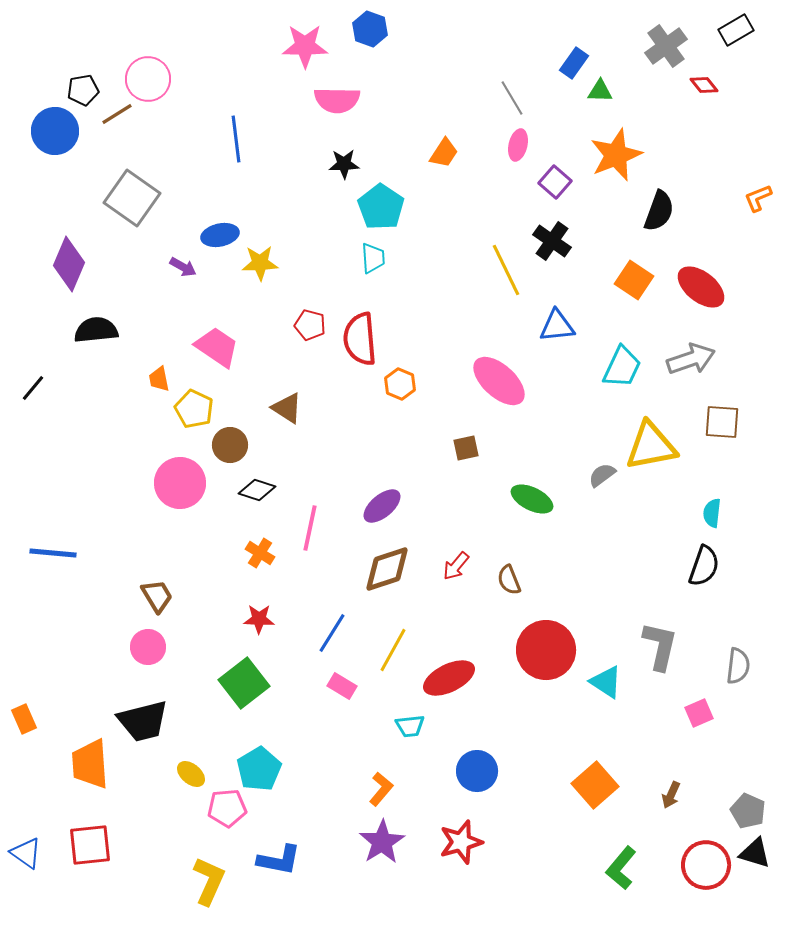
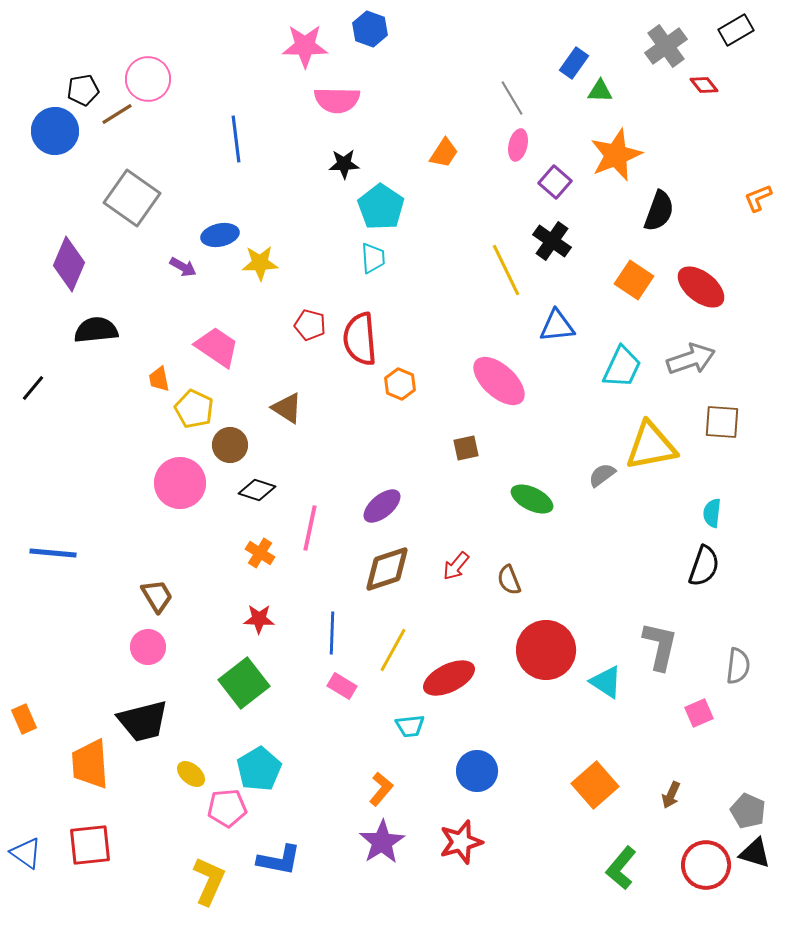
blue line at (332, 633): rotated 30 degrees counterclockwise
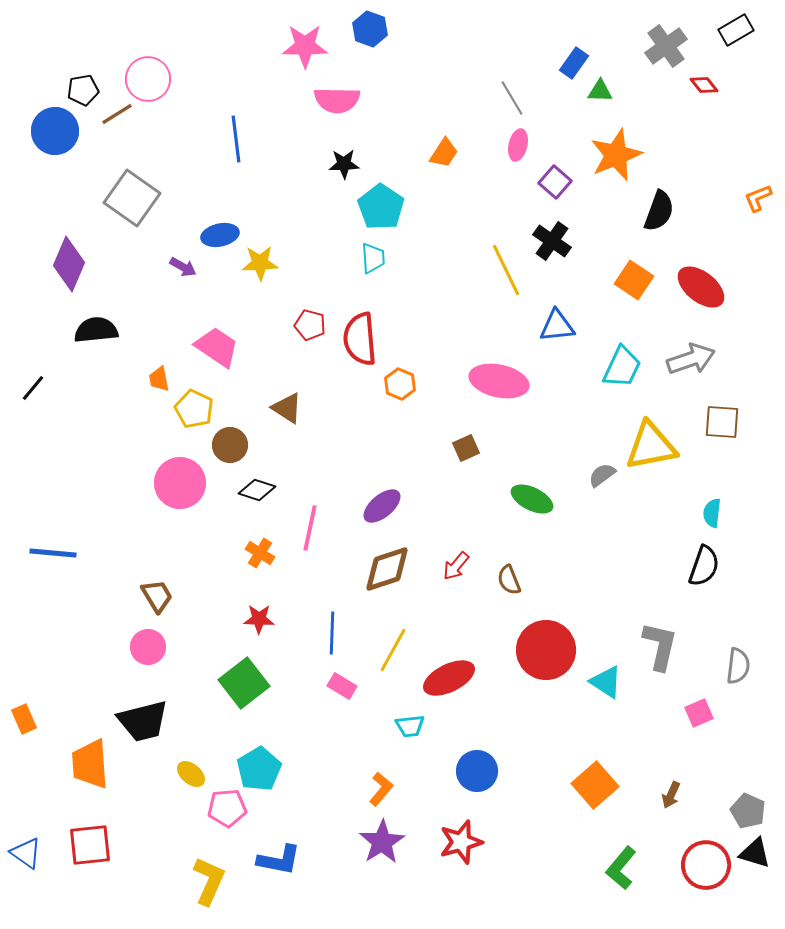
pink ellipse at (499, 381): rotated 30 degrees counterclockwise
brown square at (466, 448): rotated 12 degrees counterclockwise
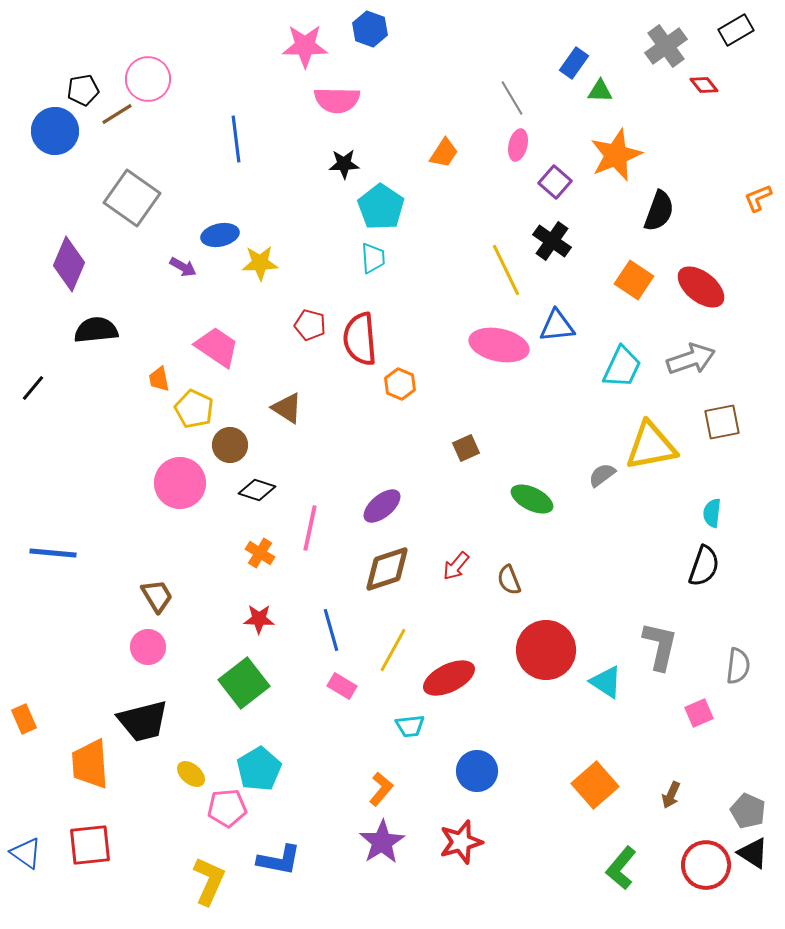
pink ellipse at (499, 381): moved 36 px up
brown square at (722, 422): rotated 15 degrees counterclockwise
blue line at (332, 633): moved 1 px left, 3 px up; rotated 18 degrees counterclockwise
black triangle at (755, 853): moved 2 px left; rotated 16 degrees clockwise
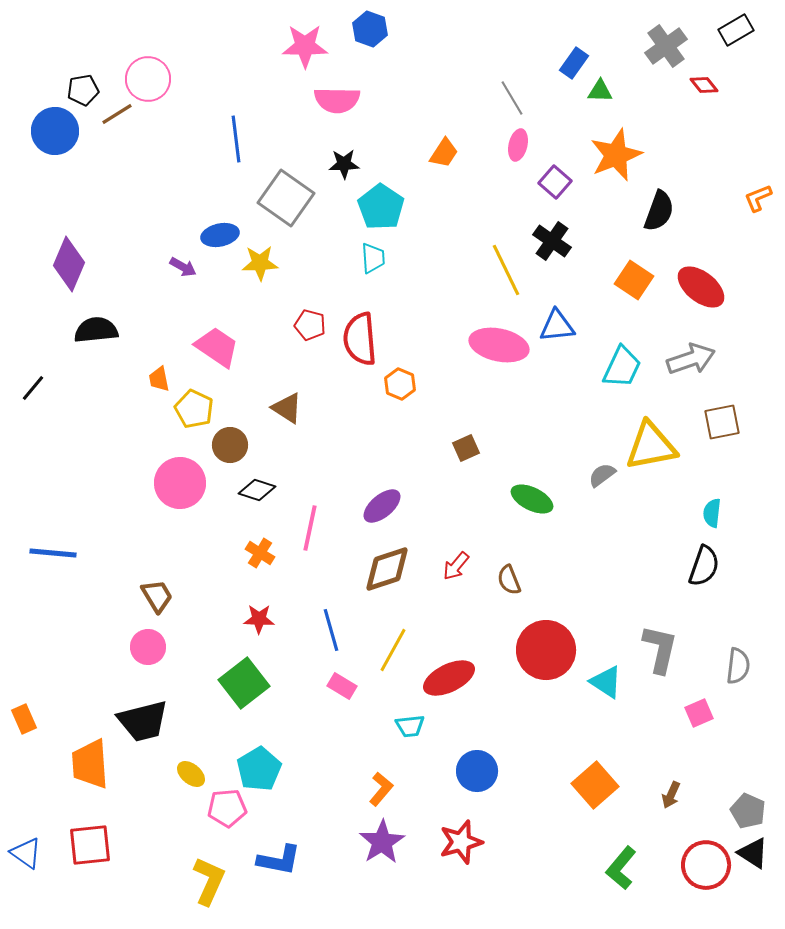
gray square at (132, 198): moved 154 px right
gray L-shape at (660, 646): moved 3 px down
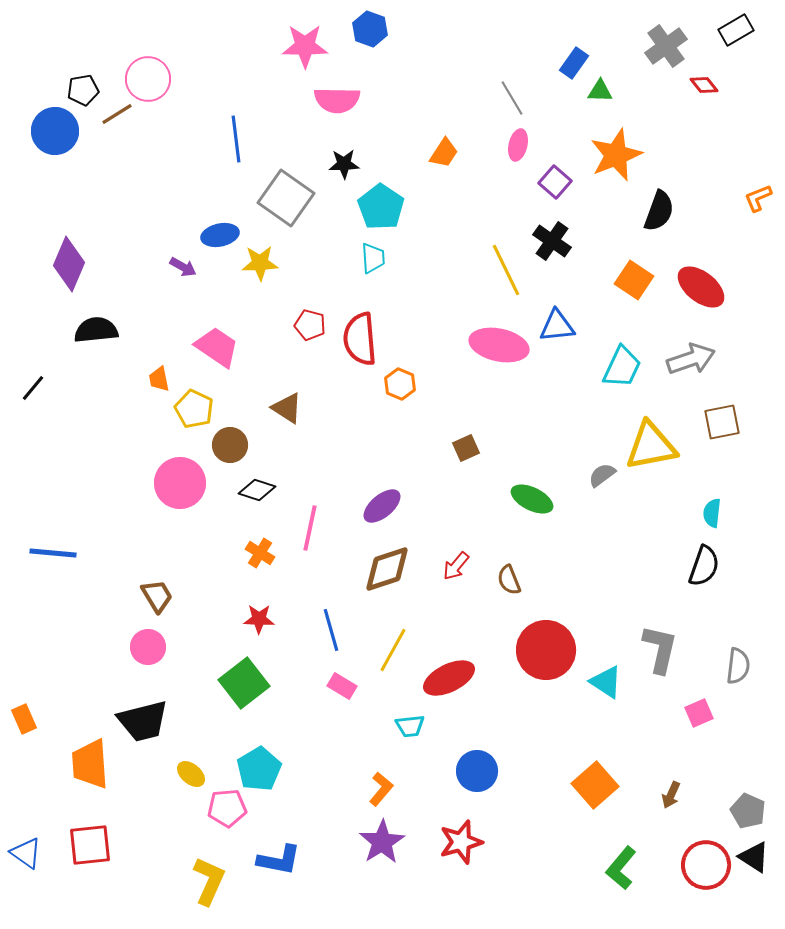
black triangle at (753, 853): moved 1 px right, 4 px down
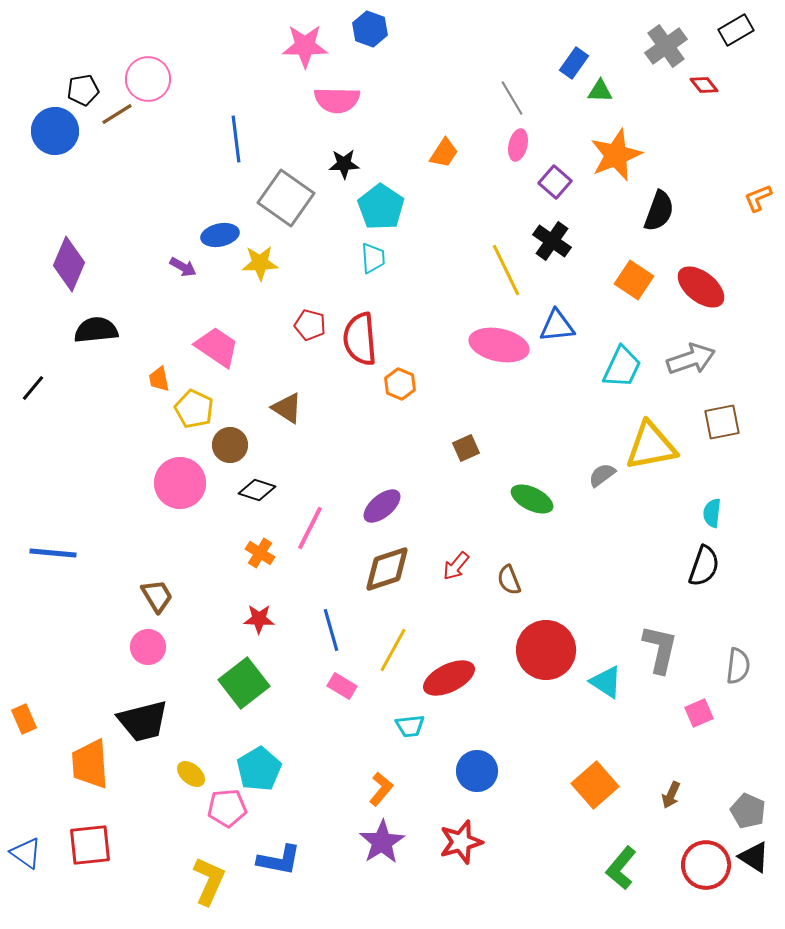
pink line at (310, 528): rotated 15 degrees clockwise
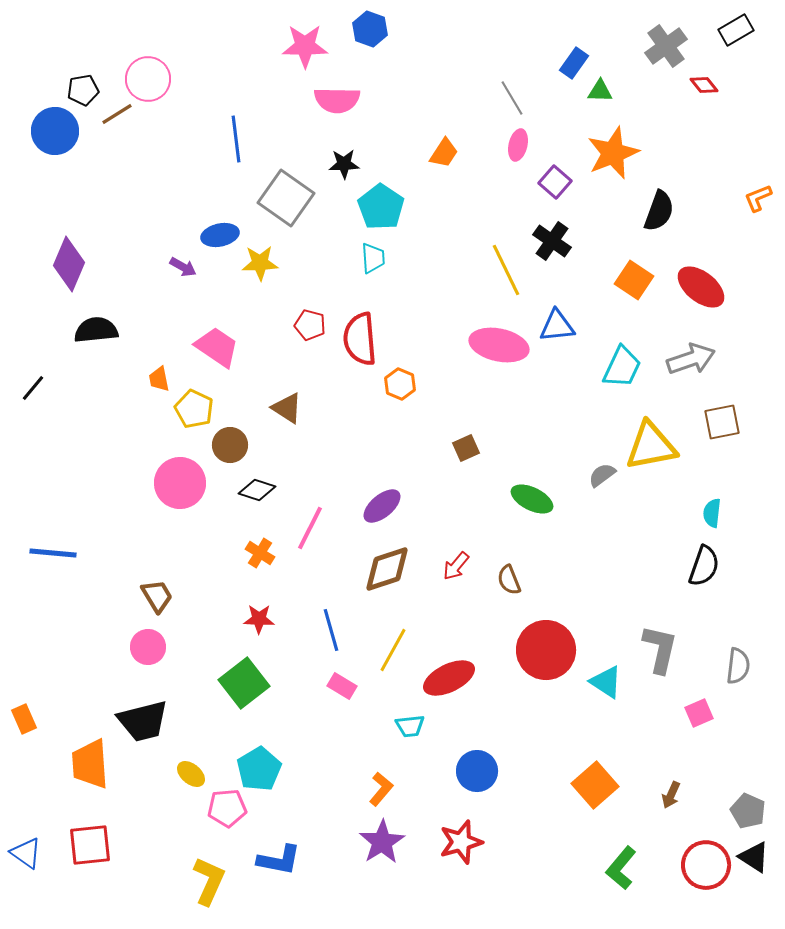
orange star at (616, 155): moved 3 px left, 2 px up
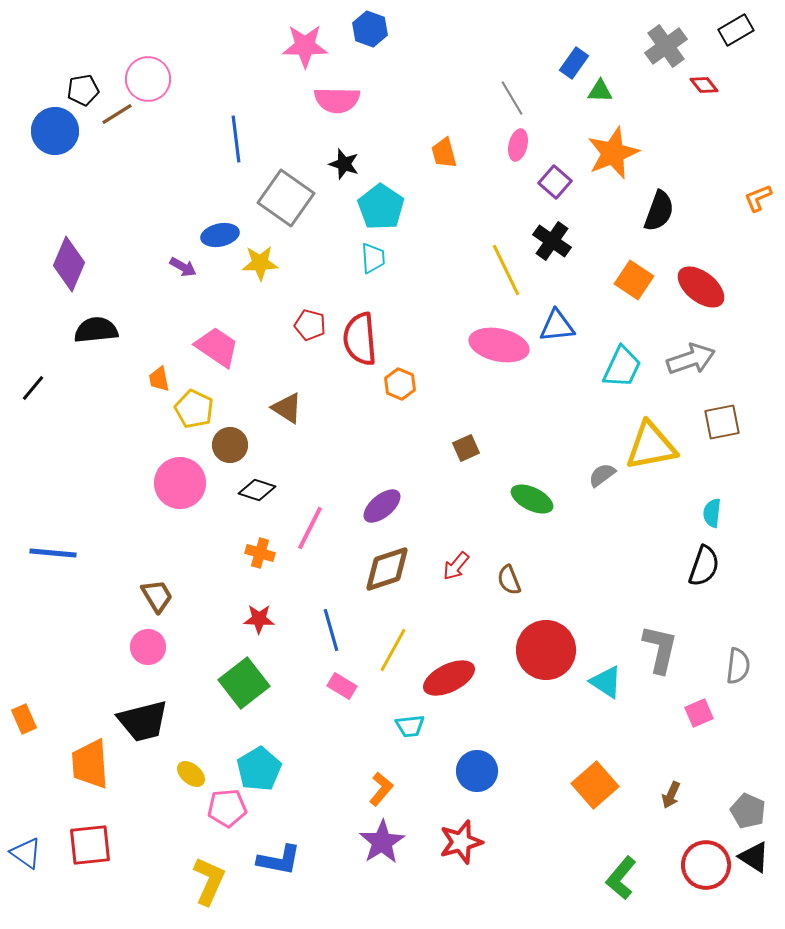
orange trapezoid at (444, 153): rotated 132 degrees clockwise
black star at (344, 164): rotated 20 degrees clockwise
orange cross at (260, 553): rotated 16 degrees counterclockwise
green L-shape at (621, 868): moved 10 px down
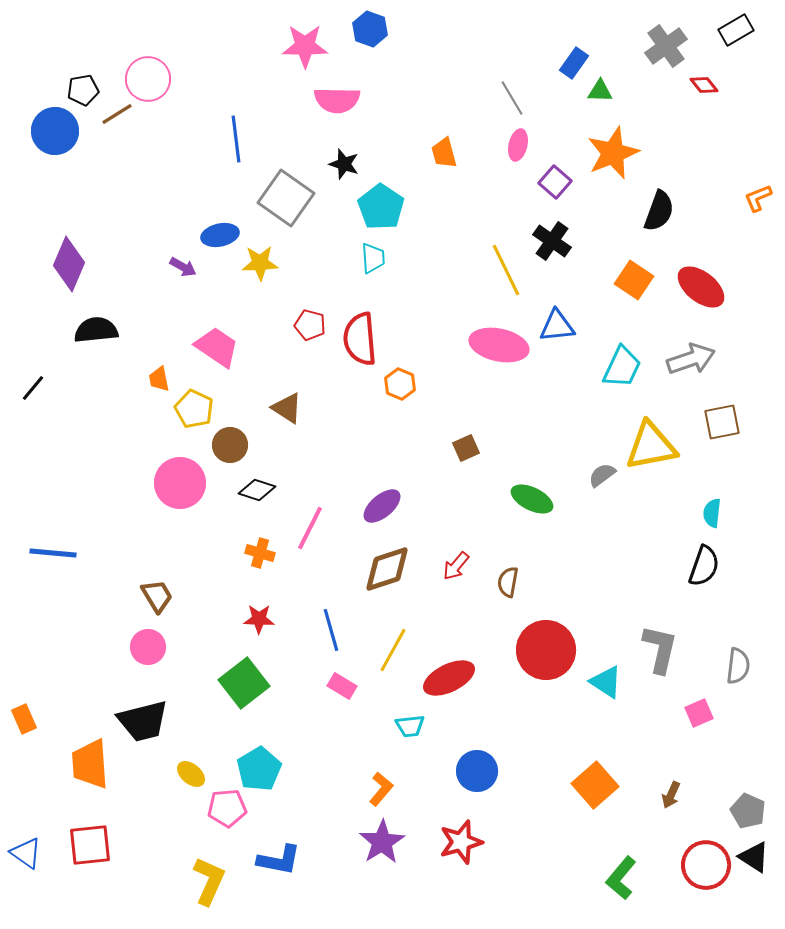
brown semicircle at (509, 580): moved 1 px left, 2 px down; rotated 32 degrees clockwise
